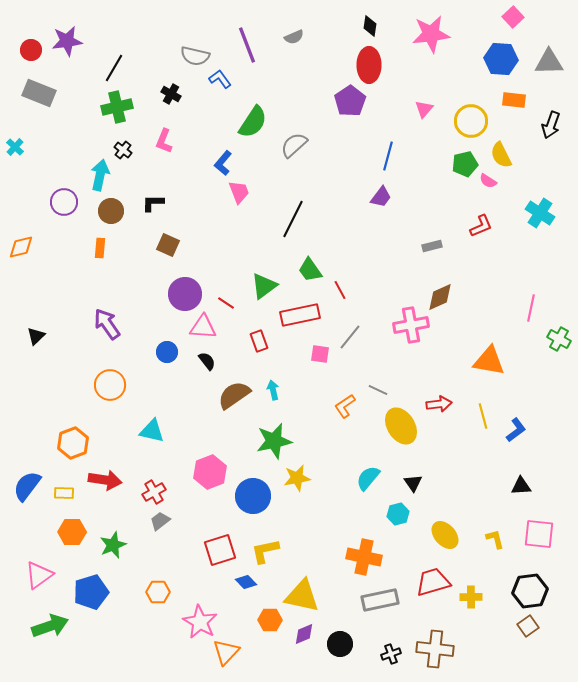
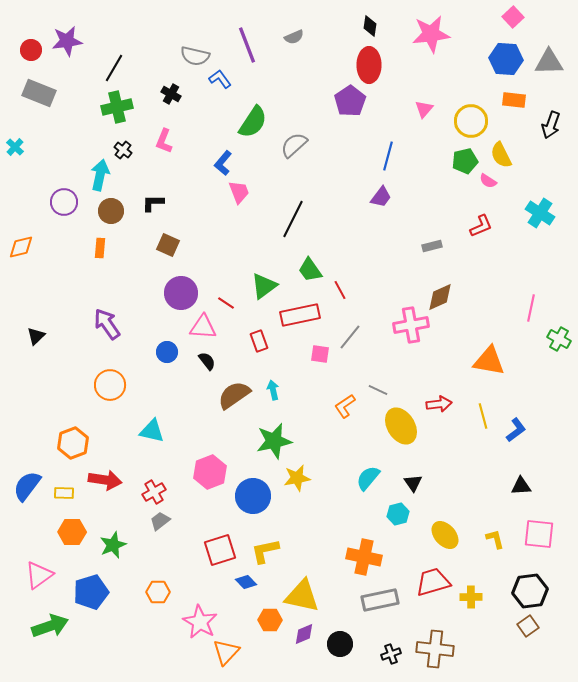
blue hexagon at (501, 59): moved 5 px right
green pentagon at (465, 164): moved 3 px up
purple circle at (185, 294): moved 4 px left, 1 px up
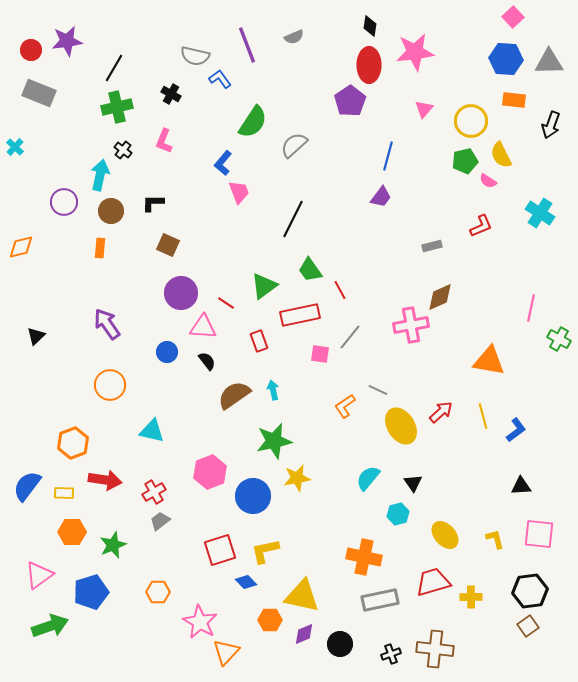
pink star at (431, 34): moved 16 px left, 18 px down
red arrow at (439, 404): moved 2 px right, 8 px down; rotated 35 degrees counterclockwise
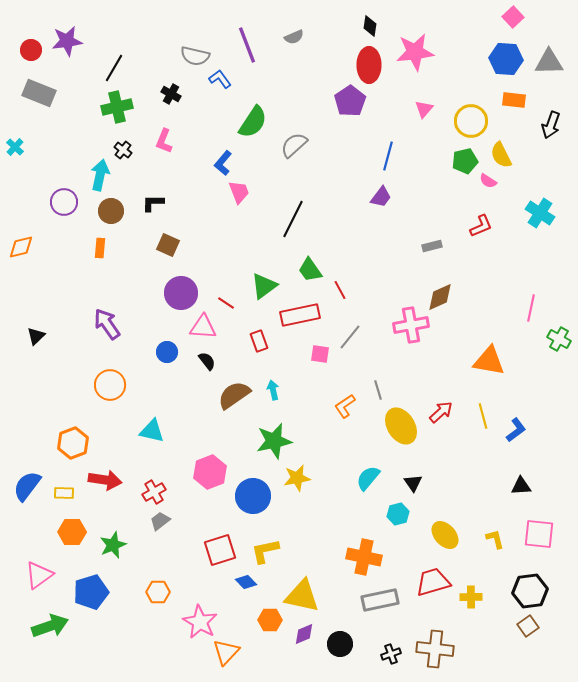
gray line at (378, 390): rotated 48 degrees clockwise
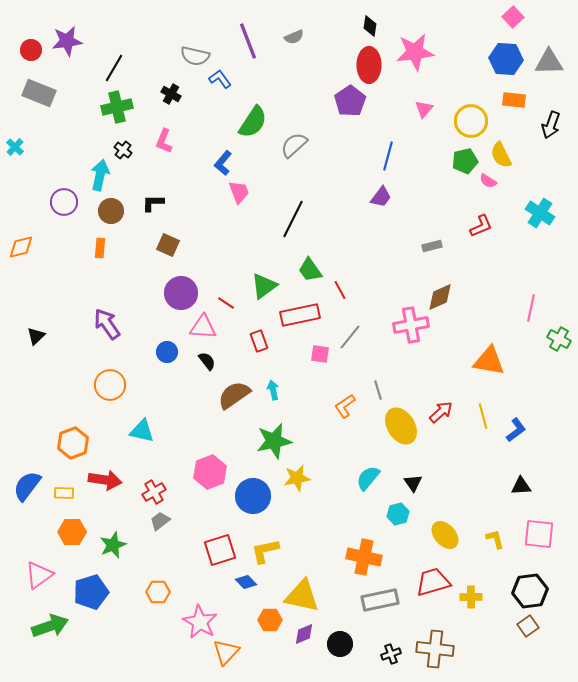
purple line at (247, 45): moved 1 px right, 4 px up
cyan triangle at (152, 431): moved 10 px left
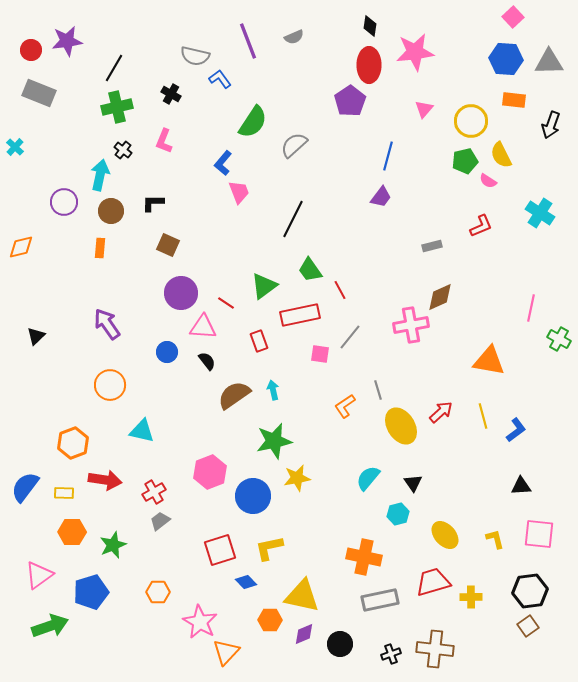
blue semicircle at (27, 486): moved 2 px left, 1 px down
yellow L-shape at (265, 551): moved 4 px right, 3 px up
